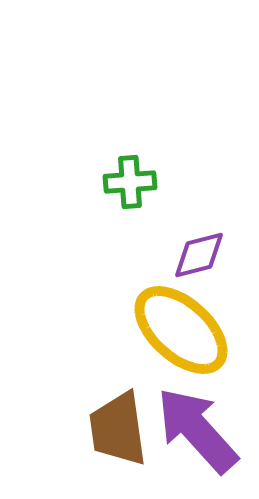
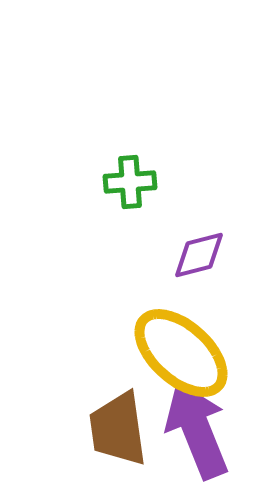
yellow ellipse: moved 23 px down
purple arrow: rotated 20 degrees clockwise
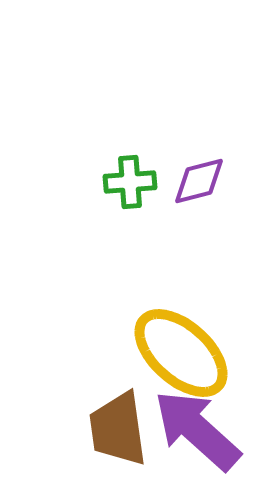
purple diamond: moved 74 px up
purple arrow: rotated 26 degrees counterclockwise
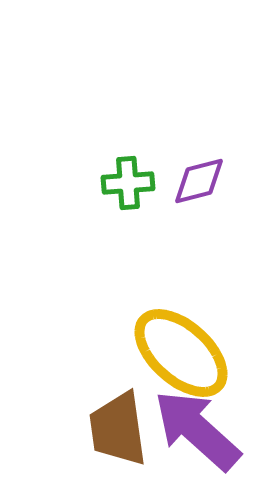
green cross: moved 2 px left, 1 px down
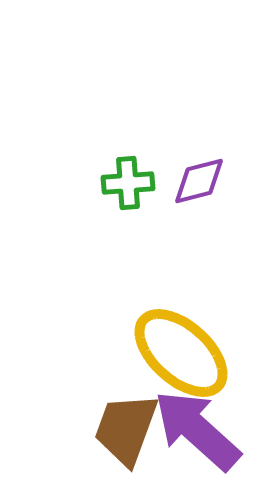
brown trapezoid: moved 8 px right; rotated 28 degrees clockwise
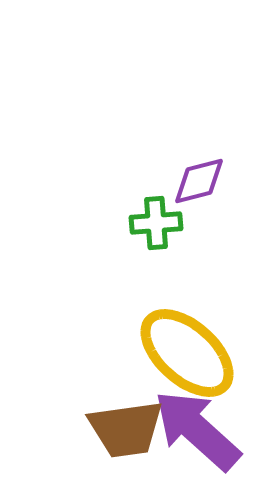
green cross: moved 28 px right, 40 px down
yellow ellipse: moved 6 px right
brown trapezoid: rotated 118 degrees counterclockwise
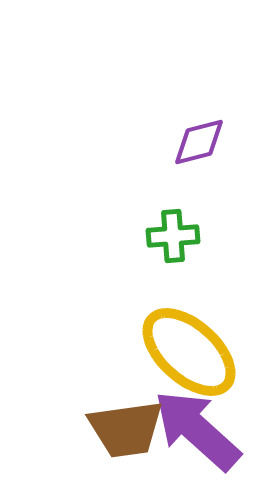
purple diamond: moved 39 px up
green cross: moved 17 px right, 13 px down
yellow ellipse: moved 2 px right, 1 px up
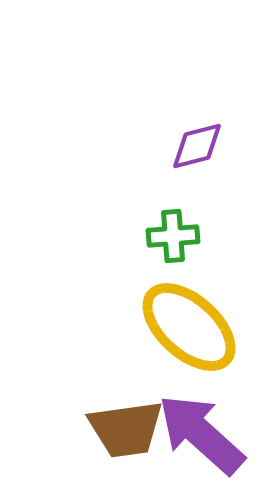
purple diamond: moved 2 px left, 4 px down
yellow ellipse: moved 25 px up
purple arrow: moved 4 px right, 4 px down
